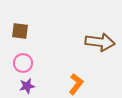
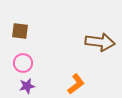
orange L-shape: rotated 15 degrees clockwise
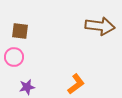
brown arrow: moved 16 px up
pink circle: moved 9 px left, 6 px up
purple star: moved 1 px down
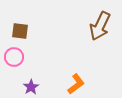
brown arrow: rotated 108 degrees clockwise
purple star: moved 4 px right; rotated 21 degrees counterclockwise
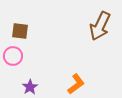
pink circle: moved 1 px left, 1 px up
purple star: moved 1 px left
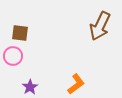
brown square: moved 2 px down
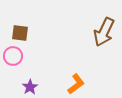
brown arrow: moved 4 px right, 6 px down
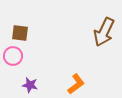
purple star: moved 2 px up; rotated 28 degrees counterclockwise
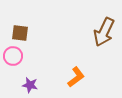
orange L-shape: moved 7 px up
